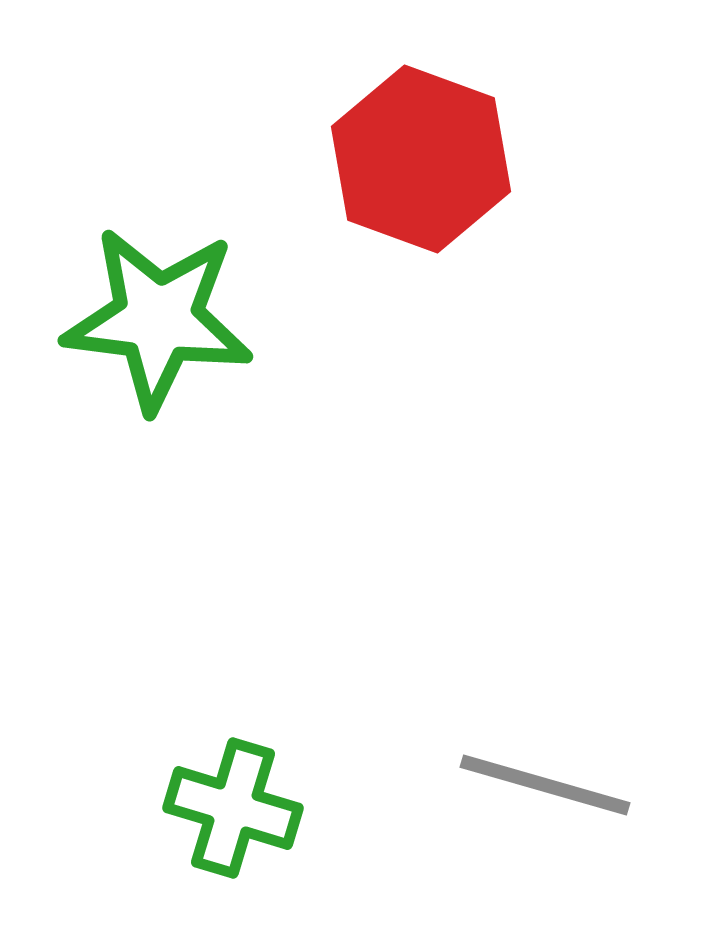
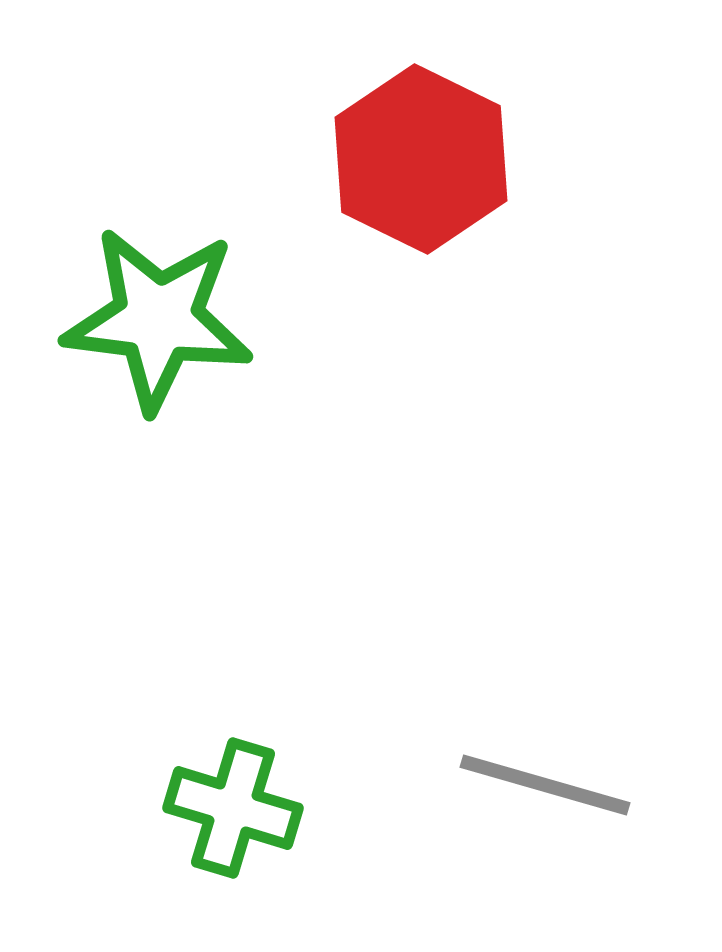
red hexagon: rotated 6 degrees clockwise
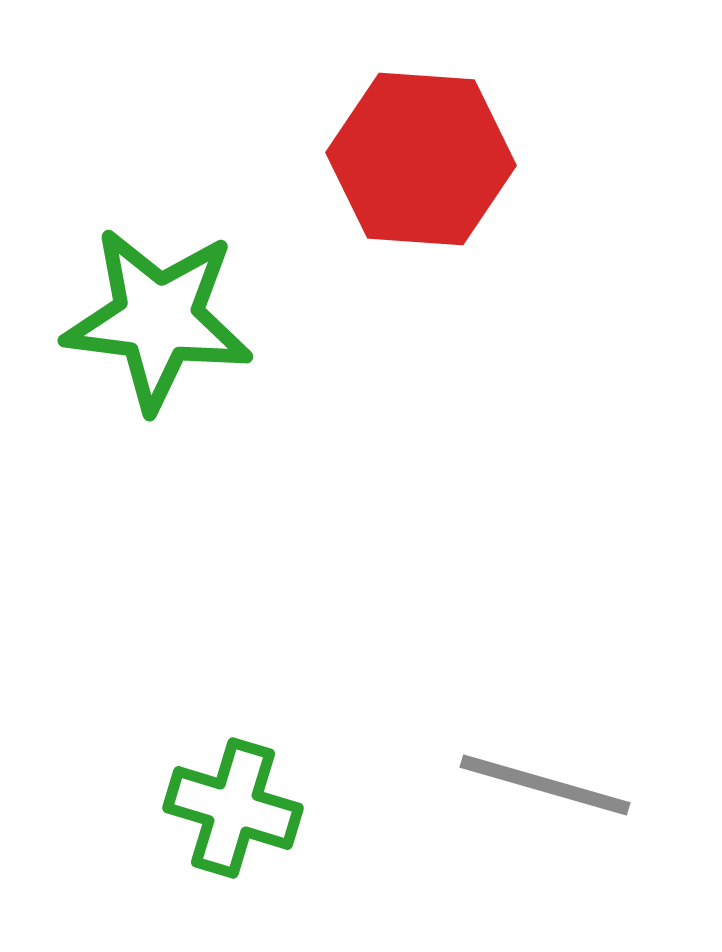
red hexagon: rotated 22 degrees counterclockwise
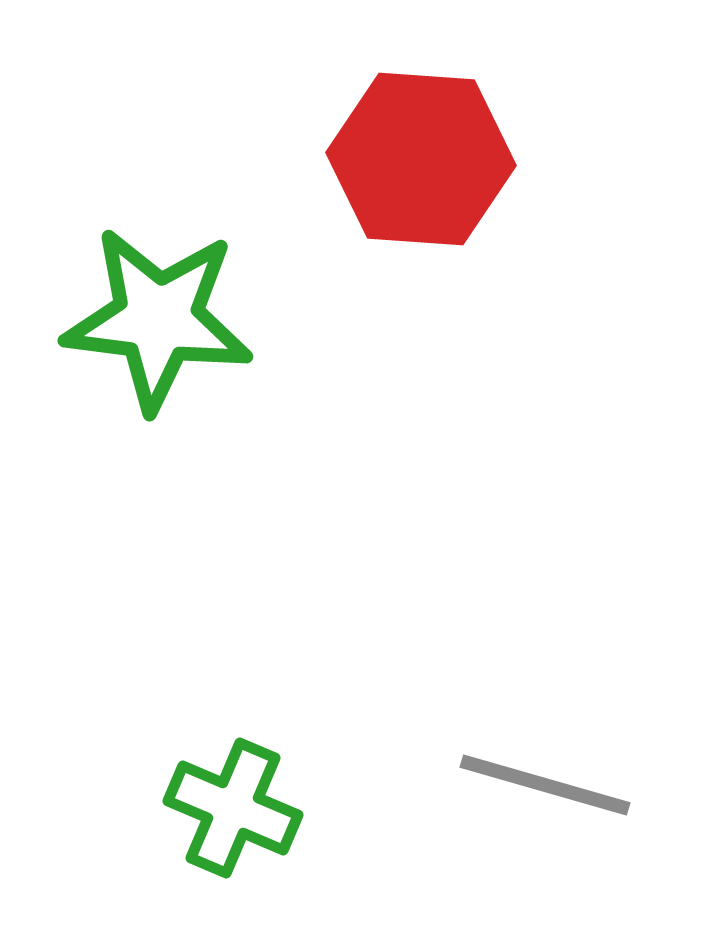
green cross: rotated 6 degrees clockwise
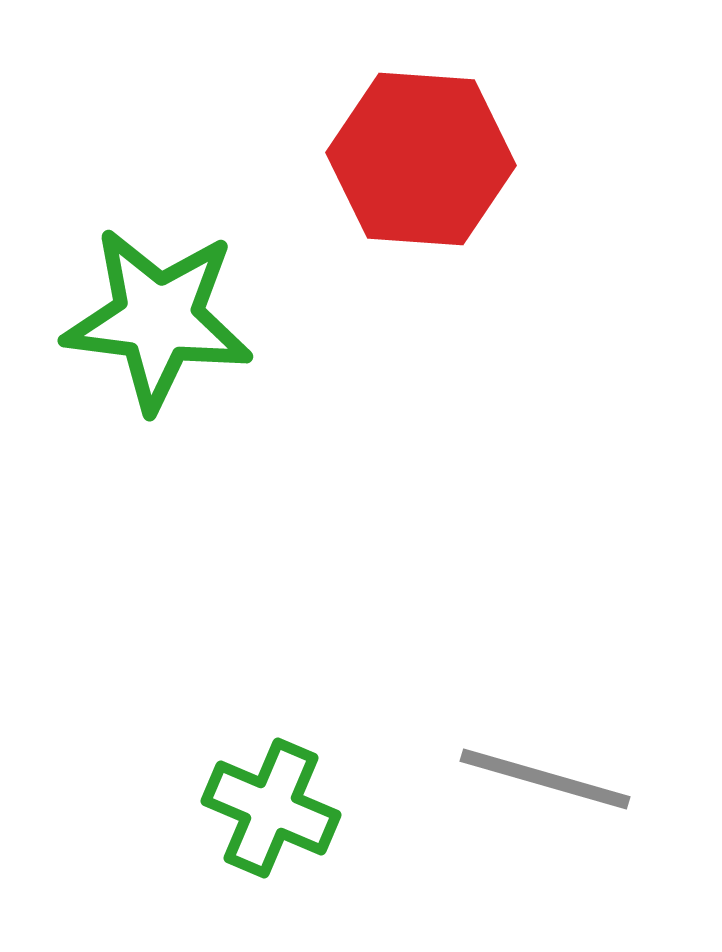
gray line: moved 6 px up
green cross: moved 38 px right
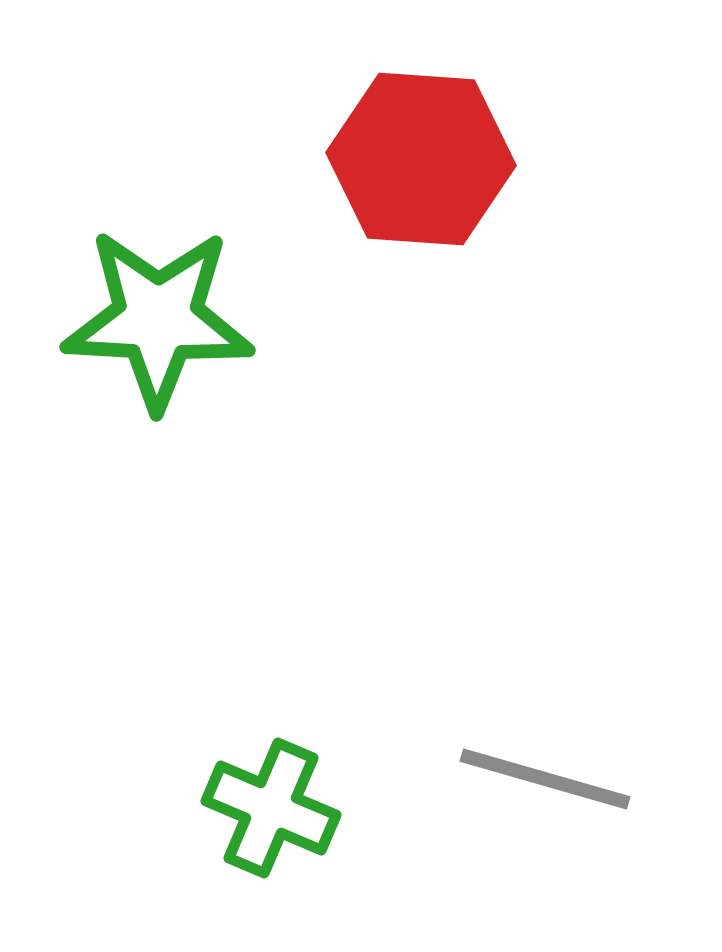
green star: rotated 4 degrees counterclockwise
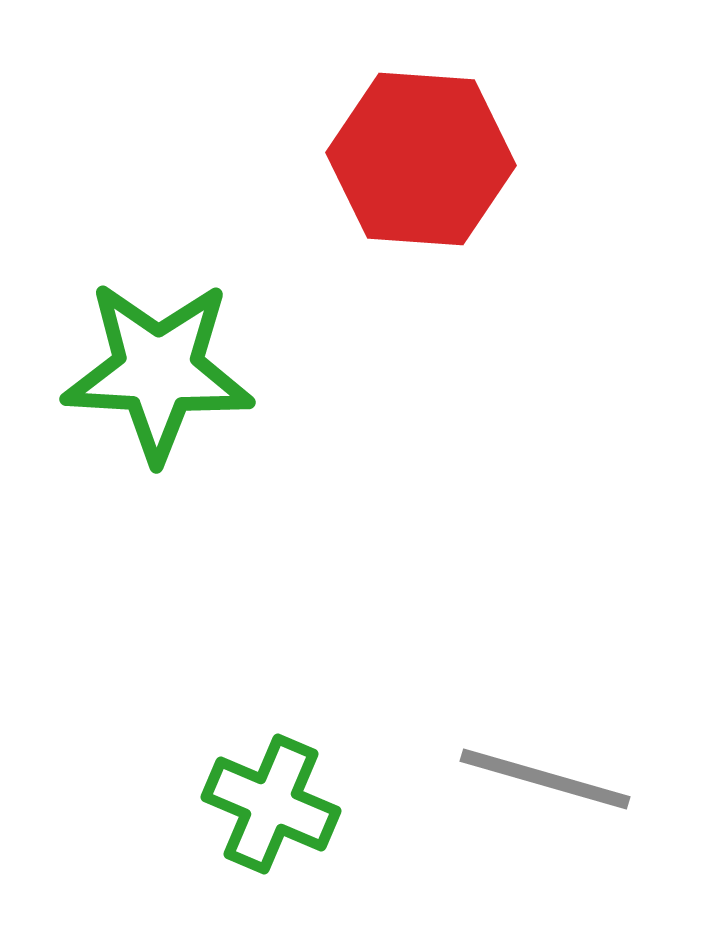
green star: moved 52 px down
green cross: moved 4 px up
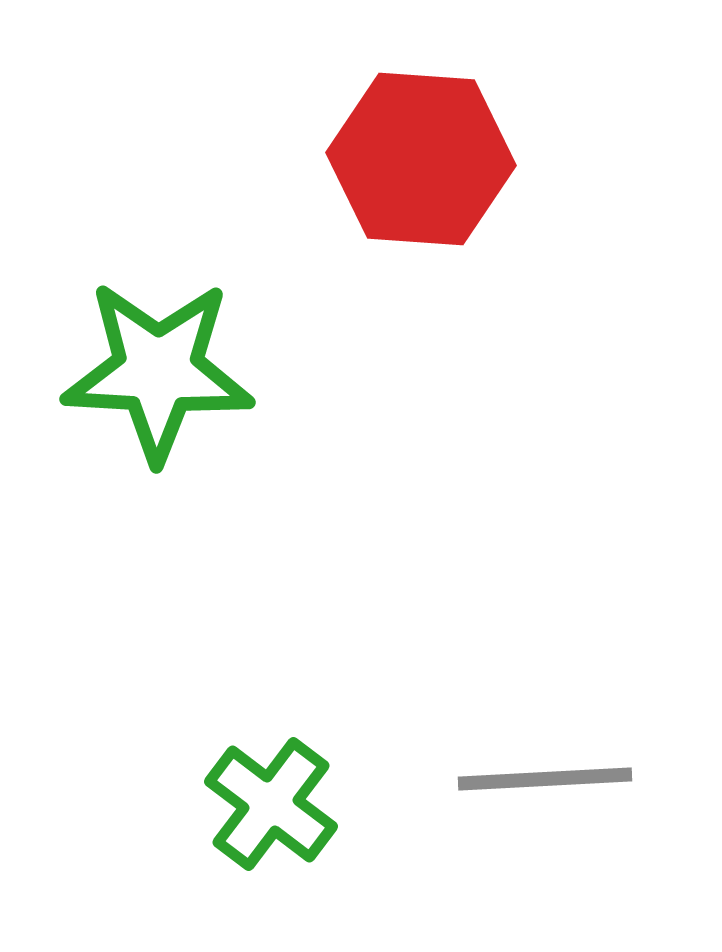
gray line: rotated 19 degrees counterclockwise
green cross: rotated 14 degrees clockwise
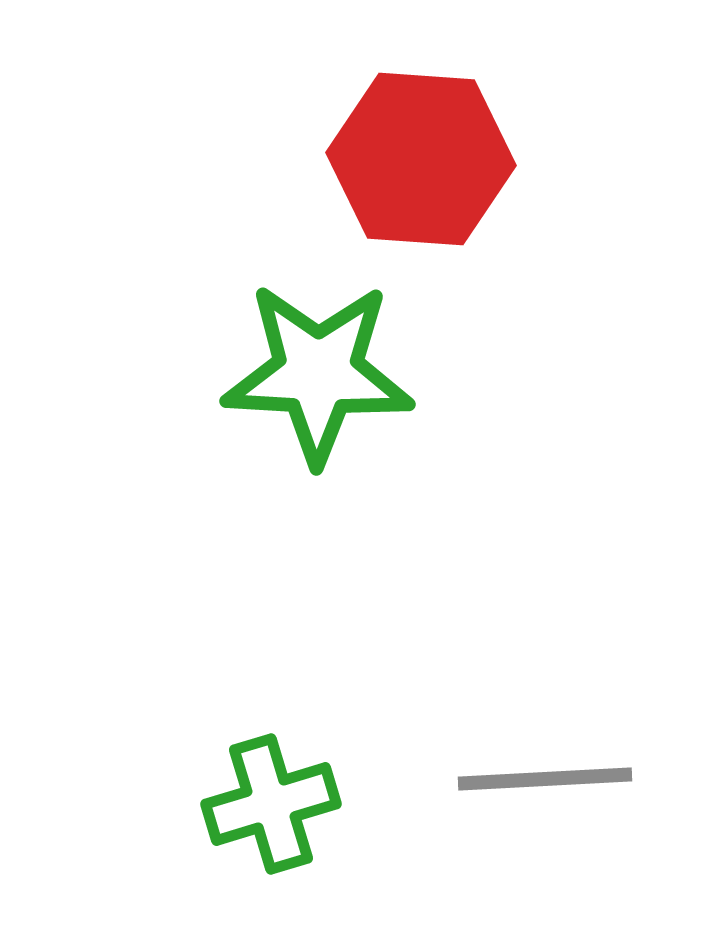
green star: moved 160 px right, 2 px down
green cross: rotated 36 degrees clockwise
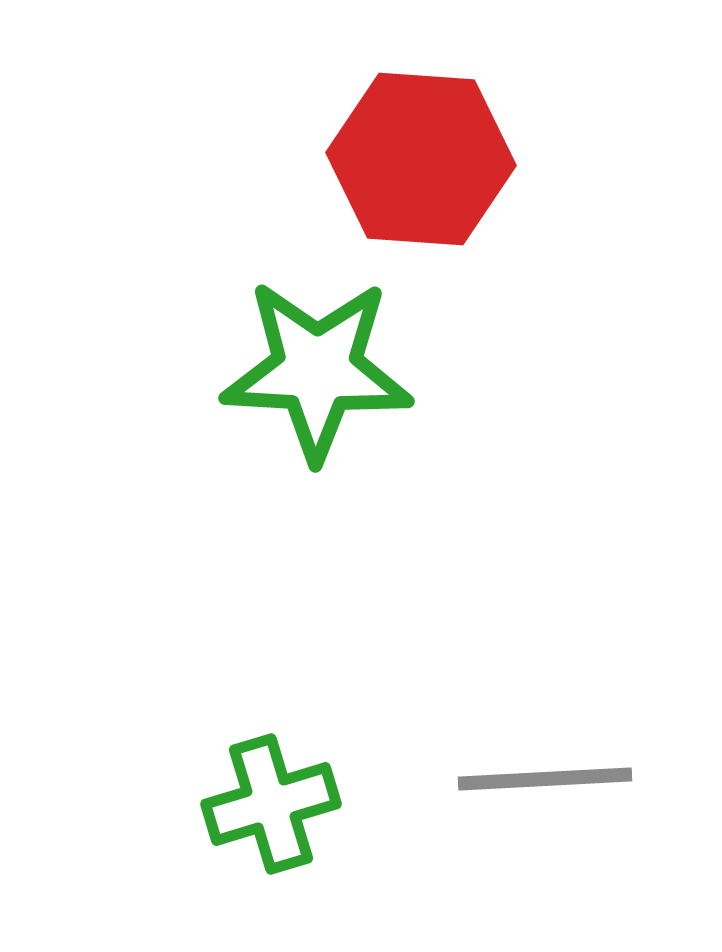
green star: moved 1 px left, 3 px up
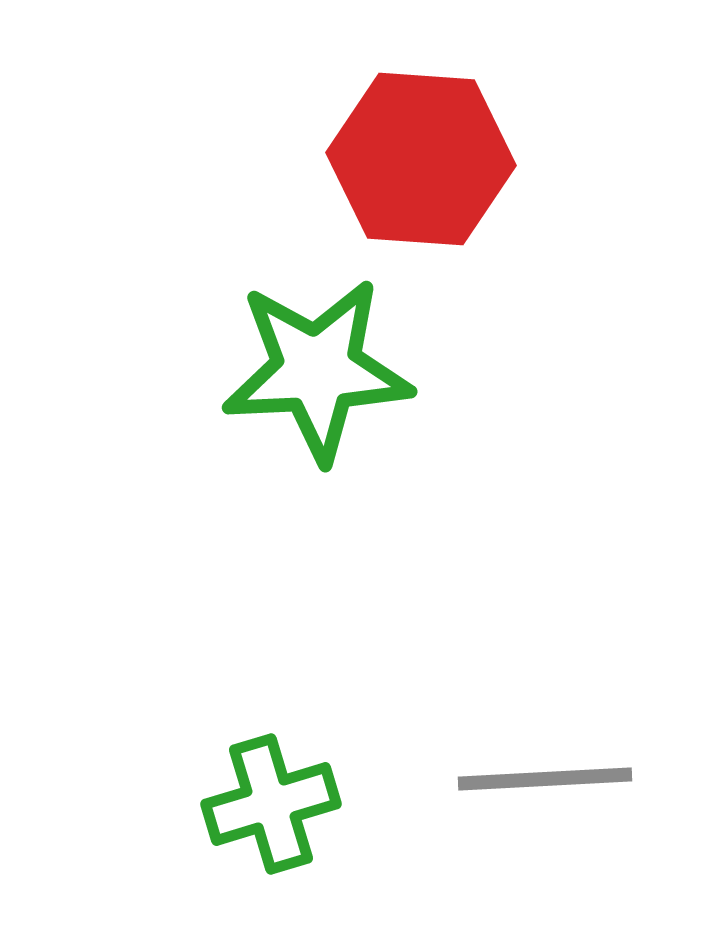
green star: rotated 6 degrees counterclockwise
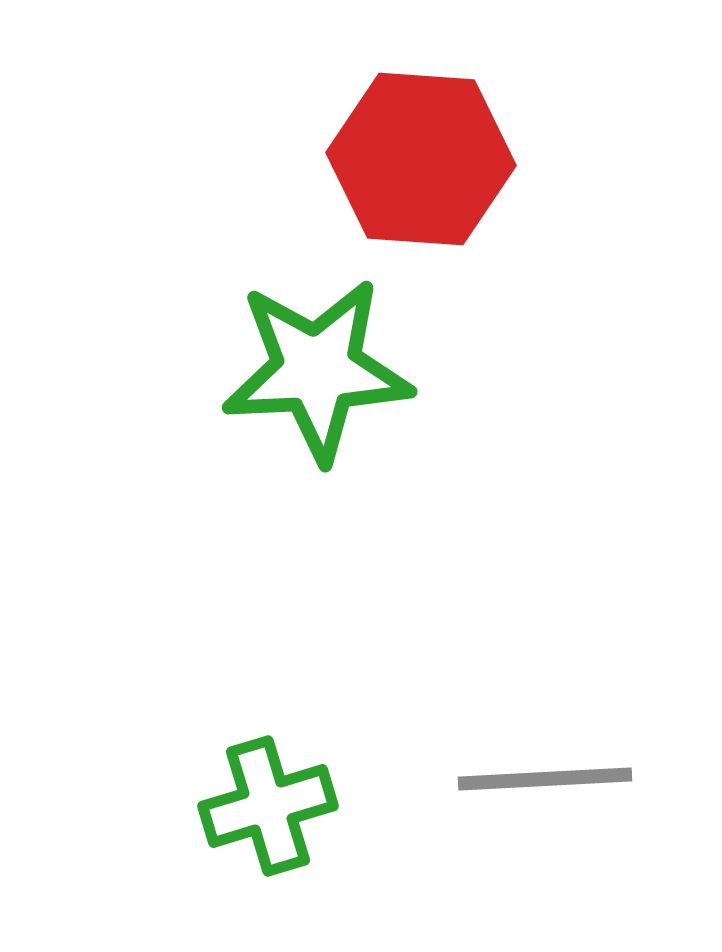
green cross: moved 3 px left, 2 px down
